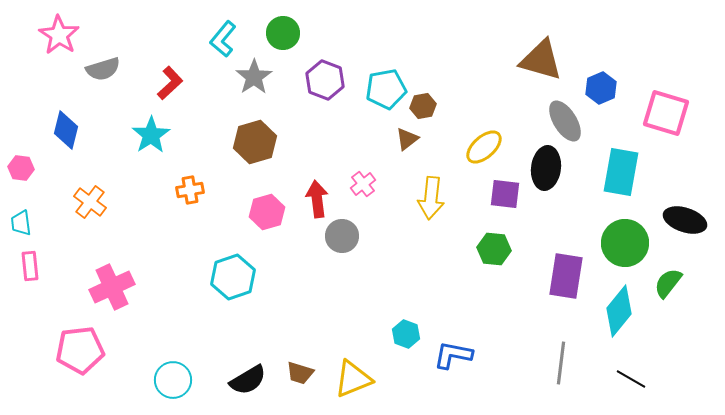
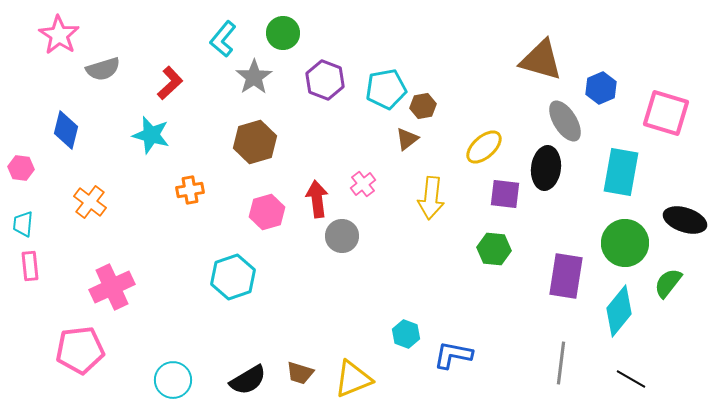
cyan star at (151, 135): rotated 24 degrees counterclockwise
cyan trapezoid at (21, 223): moved 2 px right, 1 px down; rotated 12 degrees clockwise
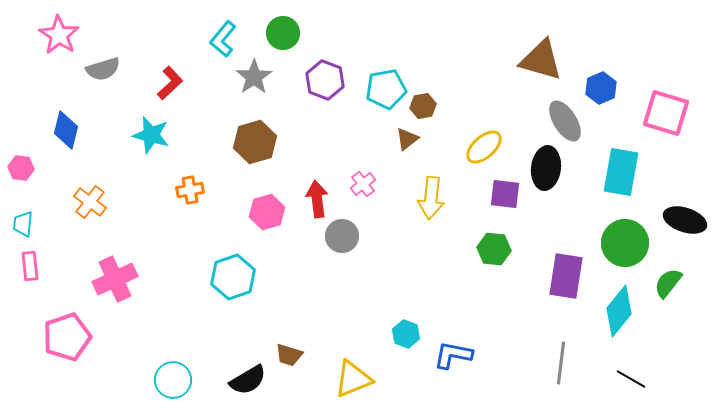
pink cross at (112, 287): moved 3 px right, 8 px up
pink pentagon at (80, 350): moved 13 px left, 13 px up; rotated 12 degrees counterclockwise
brown trapezoid at (300, 373): moved 11 px left, 18 px up
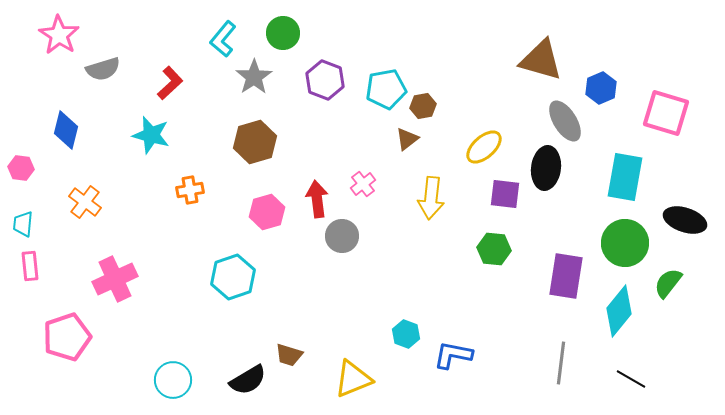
cyan rectangle at (621, 172): moved 4 px right, 5 px down
orange cross at (90, 202): moved 5 px left
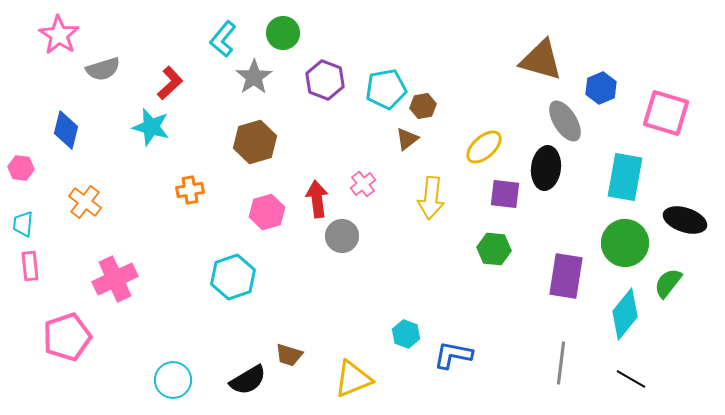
cyan star at (151, 135): moved 8 px up
cyan diamond at (619, 311): moved 6 px right, 3 px down
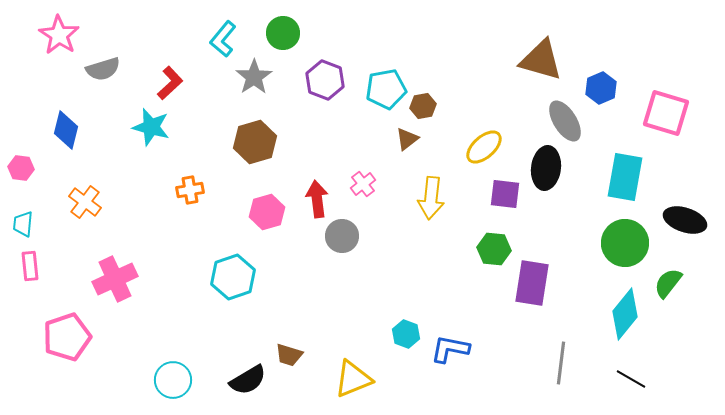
purple rectangle at (566, 276): moved 34 px left, 7 px down
blue L-shape at (453, 355): moved 3 px left, 6 px up
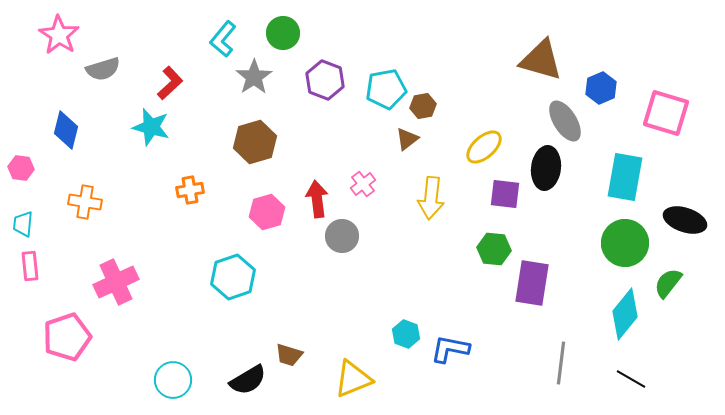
orange cross at (85, 202): rotated 28 degrees counterclockwise
pink cross at (115, 279): moved 1 px right, 3 px down
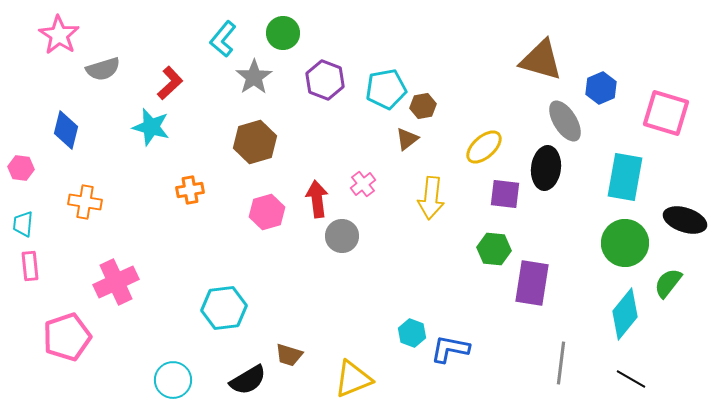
cyan hexagon at (233, 277): moved 9 px left, 31 px down; rotated 12 degrees clockwise
cyan hexagon at (406, 334): moved 6 px right, 1 px up
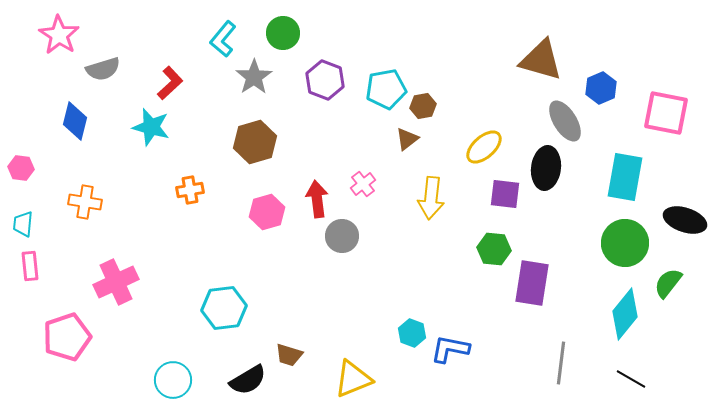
pink square at (666, 113): rotated 6 degrees counterclockwise
blue diamond at (66, 130): moved 9 px right, 9 px up
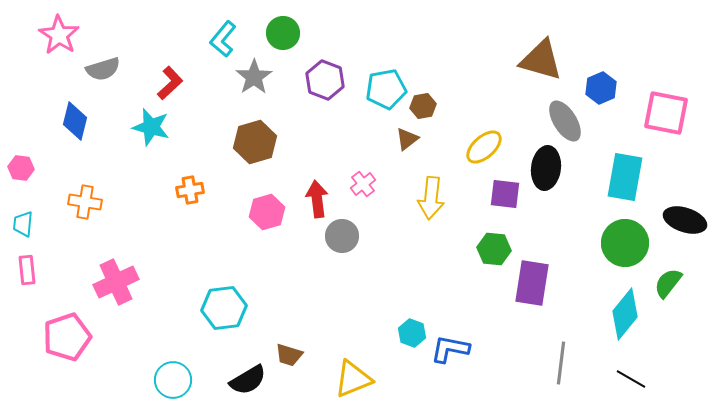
pink rectangle at (30, 266): moved 3 px left, 4 px down
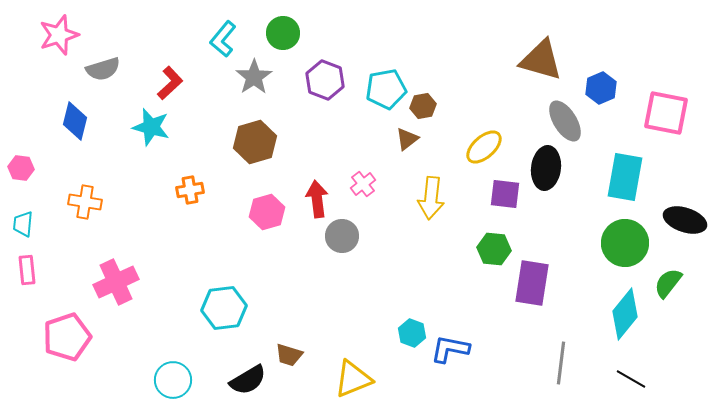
pink star at (59, 35): rotated 21 degrees clockwise
